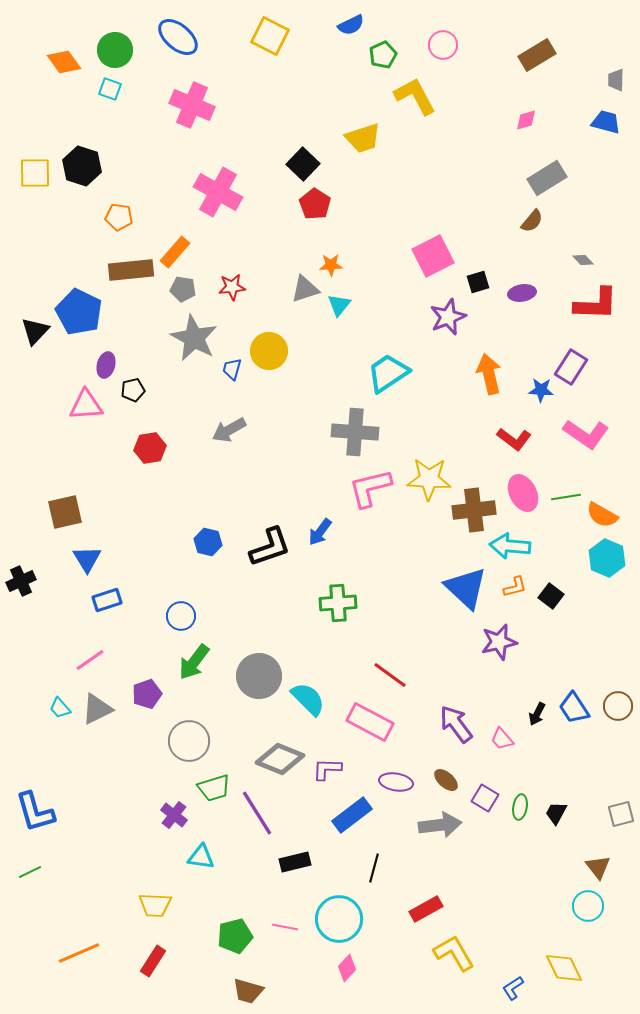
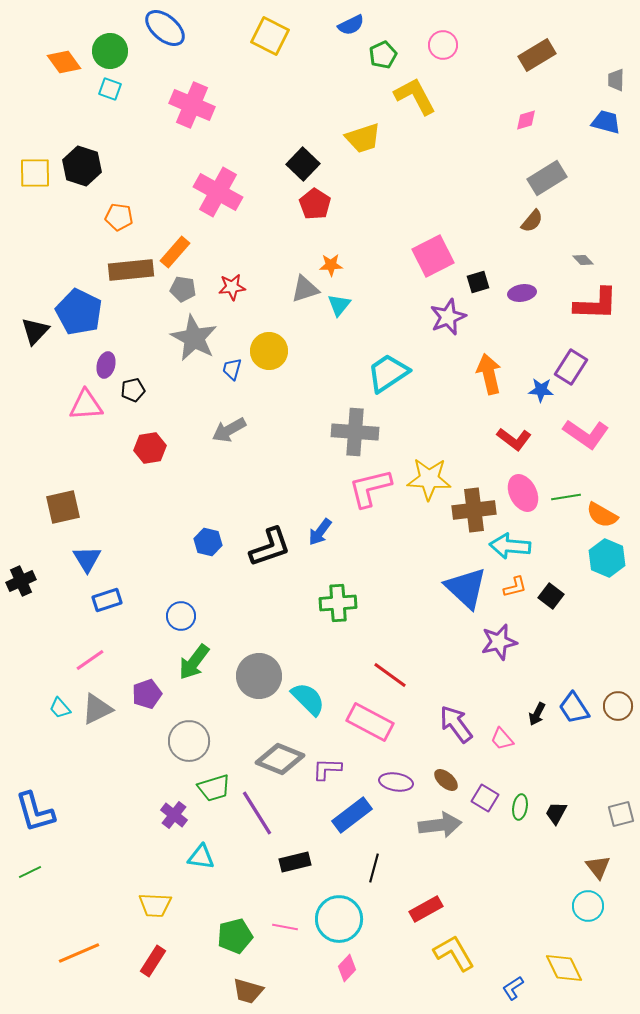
blue ellipse at (178, 37): moved 13 px left, 9 px up
green circle at (115, 50): moved 5 px left, 1 px down
brown square at (65, 512): moved 2 px left, 5 px up
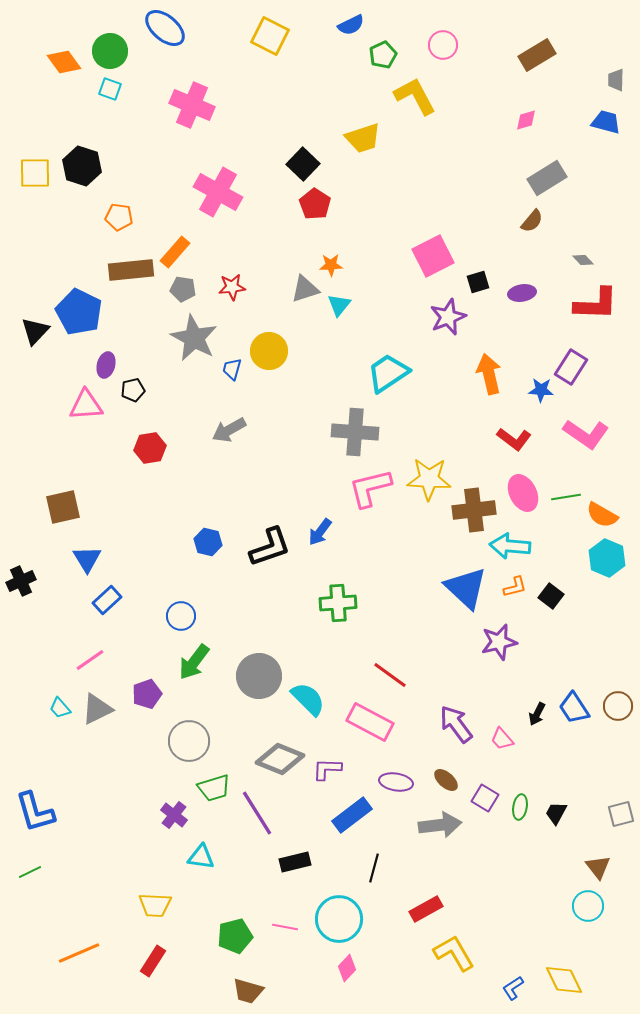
blue rectangle at (107, 600): rotated 24 degrees counterclockwise
yellow diamond at (564, 968): moved 12 px down
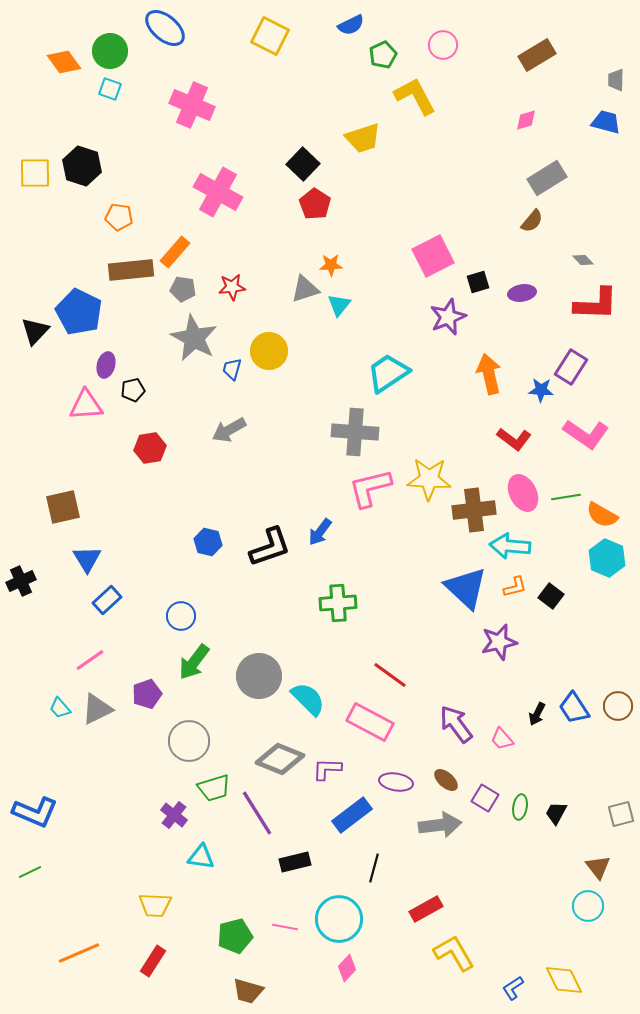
blue L-shape at (35, 812): rotated 51 degrees counterclockwise
